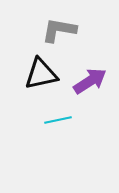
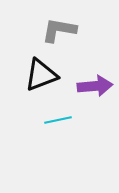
black triangle: moved 1 px down; rotated 9 degrees counterclockwise
purple arrow: moved 5 px right, 5 px down; rotated 28 degrees clockwise
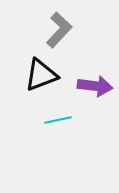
gray L-shape: rotated 123 degrees clockwise
purple arrow: rotated 12 degrees clockwise
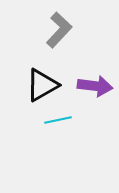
black triangle: moved 1 px right, 10 px down; rotated 9 degrees counterclockwise
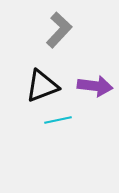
black triangle: moved 1 px down; rotated 9 degrees clockwise
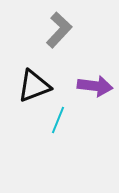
black triangle: moved 8 px left
cyan line: rotated 56 degrees counterclockwise
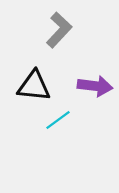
black triangle: rotated 27 degrees clockwise
cyan line: rotated 32 degrees clockwise
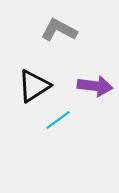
gray L-shape: rotated 105 degrees counterclockwise
black triangle: rotated 39 degrees counterclockwise
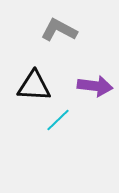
black triangle: rotated 36 degrees clockwise
cyan line: rotated 8 degrees counterclockwise
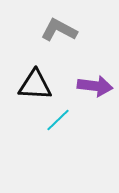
black triangle: moved 1 px right, 1 px up
